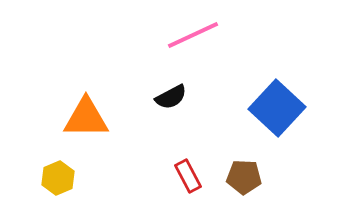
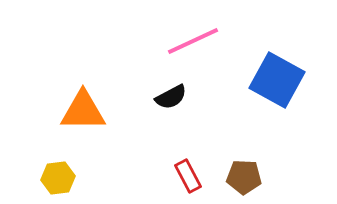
pink line: moved 6 px down
blue square: moved 28 px up; rotated 14 degrees counterclockwise
orange triangle: moved 3 px left, 7 px up
yellow hexagon: rotated 16 degrees clockwise
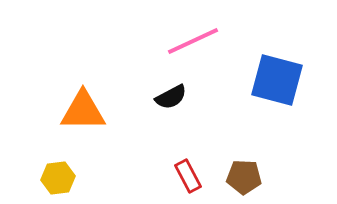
blue square: rotated 14 degrees counterclockwise
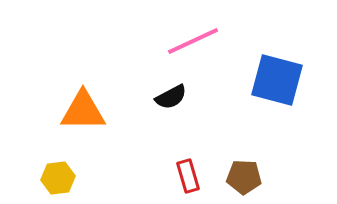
red rectangle: rotated 12 degrees clockwise
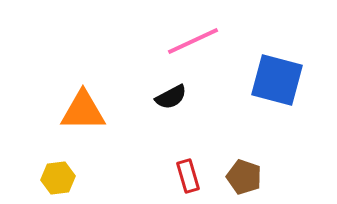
brown pentagon: rotated 16 degrees clockwise
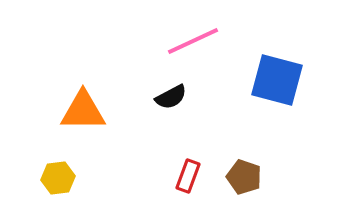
red rectangle: rotated 36 degrees clockwise
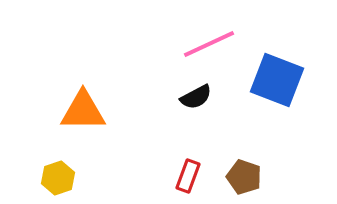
pink line: moved 16 px right, 3 px down
blue square: rotated 6 degrees clockwise
black semicircle: moved 25 px right
yellow hexagon: rotated 12 degrees counterclockwise
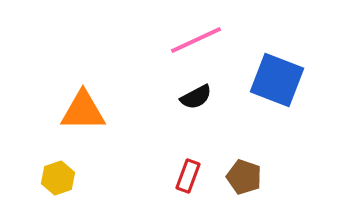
pink line: moved 13 px left, 4 px up
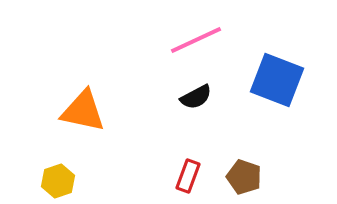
orange triangle: rotated 12 degrees clockwise
yellow hexagon: moved 3 px down
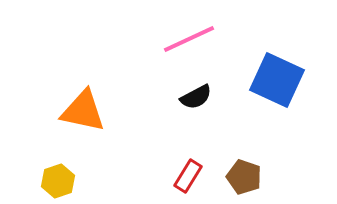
pink line: moved 7 px left, 1 px up
blue square: rotated 4 degrees clockwise
red rectangle: rotated 12 degrees clockwise
